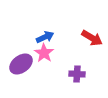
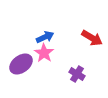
purple cross: rotated 28 degrees clockwise
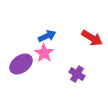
blue arrow: moved 2 px right, 1 px up
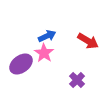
red arrow: moved 4 px left, 3 px down
purple cross: moved 6 px down; rotated 14 degrees clockwise
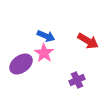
blue arrow: moved 1 px left; rotated 48 degrees clockwise
purple cross: rotated 21 degrees clockwise
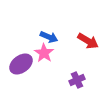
blue arrow: moved 3 px right, 1 px down
